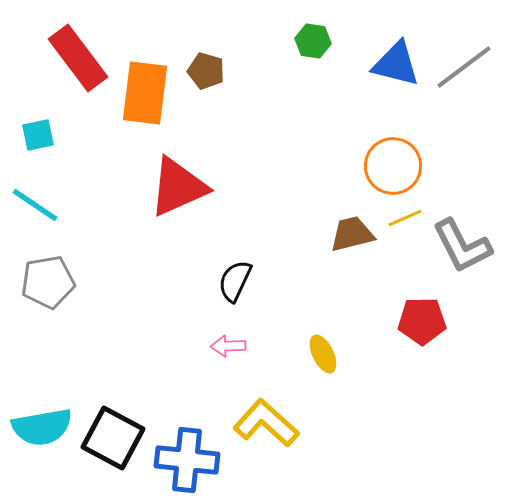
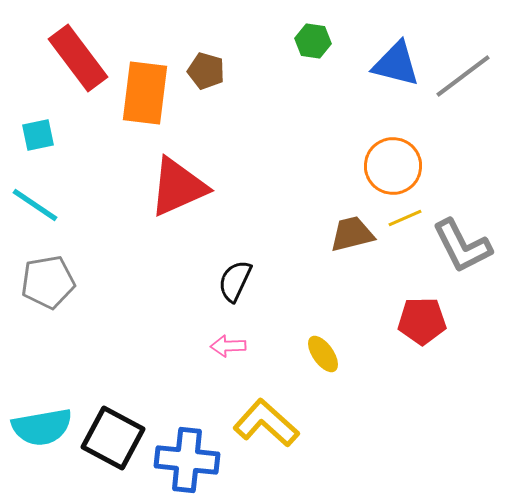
gray line: moved 1 px left, 9 px down
yellow ellipse: rotated 9 degrees counterclockwise
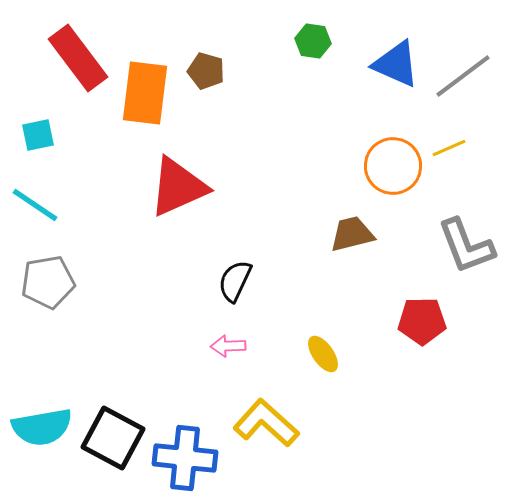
blue triangle: rotated 10 degrees clockwise
yellow line: moved 44 px right, 70 px up
gray L-shape: moved 4 px right; rotated 6 degrees clockwise
blue cross: moved 2 px left, 2 px up
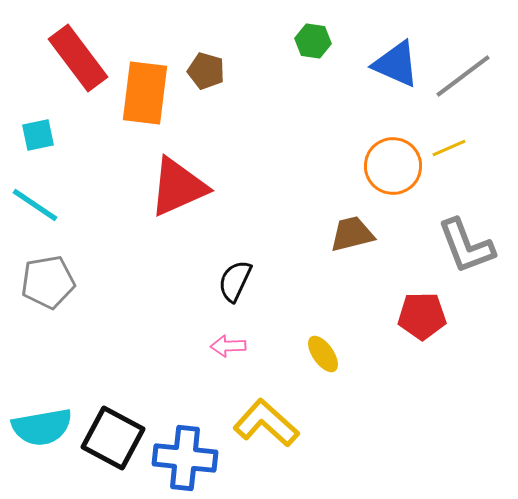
red pentagon: moved 5 px up
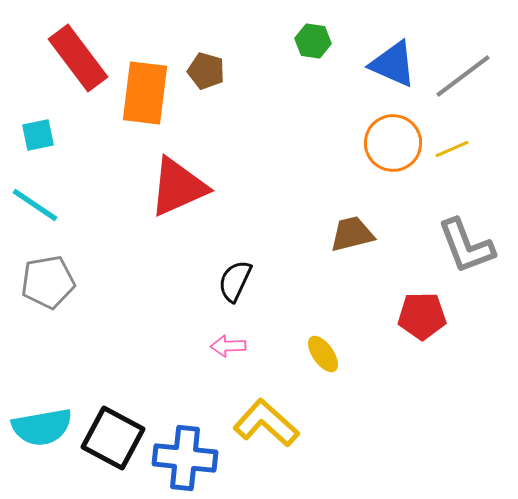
blue triangle: moved 3 px left
yellow line: moved 3 px right, 1 px down
orange circle: moved 23 px up
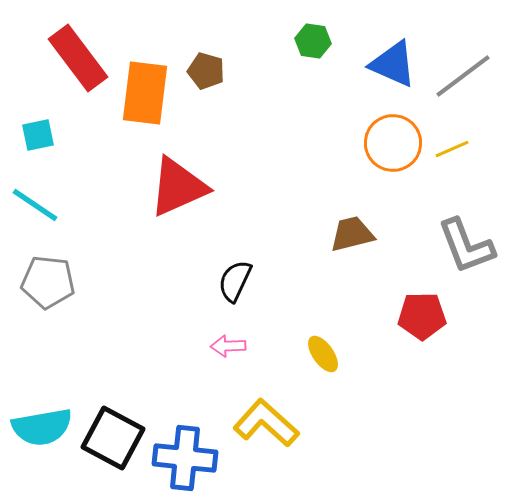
gray pentagon: rotated 16 degrees clockwise
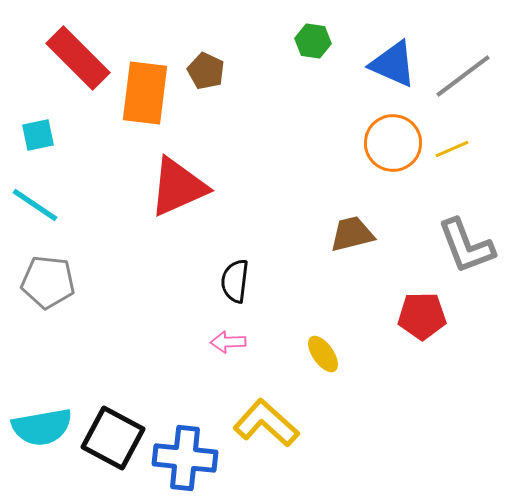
red rectangle: rotated 8 degrees counterclockwise
brown pentagon: rotated 9 degrees clockwise
black semicircle: rotated 18 degrees counterclockwise
pink arrow: moved 4 px up
